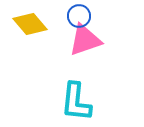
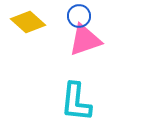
yellow diamond: moved 2 px left, 2 px up; rotated 8 degrees counterclockwise
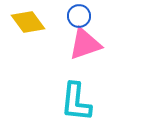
yellow diamond: rotated 12 degrees clockwise
pink triangle: moved 4 px down
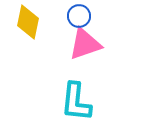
yellow diamond: rotated 48 degrees clockwise
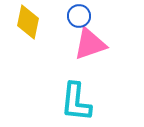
pink triangle: moved 5 px right
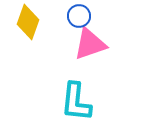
yellow diamond: rotated 8 degrees clockwise
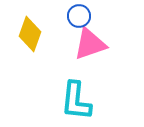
yellow diamond: moved 2 px right, 12 px down
cyan L-shape: moved 1 px up
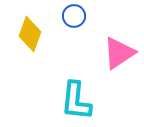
blue circle: moved 5 px left
pink triangle: moved 29 px right, 9 px down; rotated 15 degrees counterclockwise
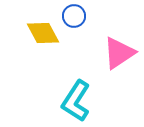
yellow diamond: moved 13 px right, 1 px up; rotated 48 degrees counterclockwise
cyan L-shape: rotated 27 degrees clockwise
